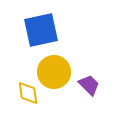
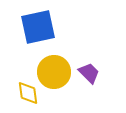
blue square: moved 3 px left, 3 px up
purple trapezoid: moved 12 px up
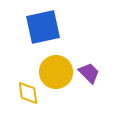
blue square: moved 5 px right
yellow circle: moved 2 px right
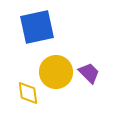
blue square: moved 6 px left
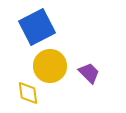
blue square: rotated 15 degrees counterclockwise
yellow circle: moved 6 px left, 6 px up
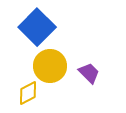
blue square: rotated 18 degrees counterclockwise
yellow diamond: rotated 70 degrees clockwise
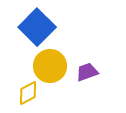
purple trapezoid: moved 2 px left, 1 px up; rotated 65 degrees counterclockwise
